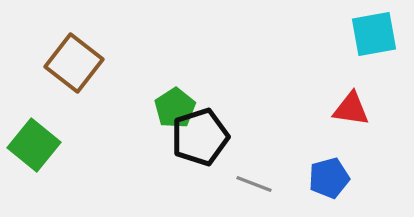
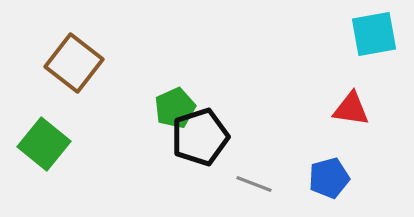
green pentagon: rotated 9 degrees clockwise
green square: moved 10 px right, 1 px up
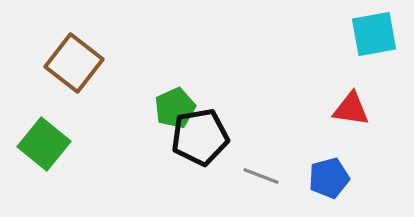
black pentagon: rotated 8 degrees clockwise
gray line: moved 7 px right, 8 px up
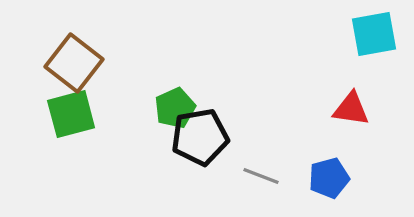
green square: moved 27 px right, 30 px up; rotated 36 degrees clockwise
